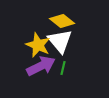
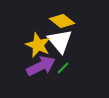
green line: rotated 32 degrees clockwise
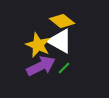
white triangle: rotated 20 degrees counterclockwise
green line: moved 1 px right
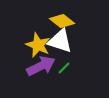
white triangle: rotated 12 degrees counterclockwise
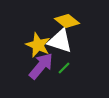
yellow diamond: moved 5 px right
purple arrow: rotated 24 degrees counterclockwise
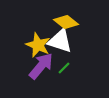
yellow diamond: moved 1 px left, 1 px down
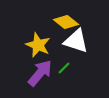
white triangle: moved 16 px right
purple arrow: moved 1 px left, 7 px down
